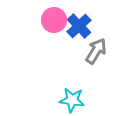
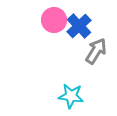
cyan star: moved 1 px left, 4 px up
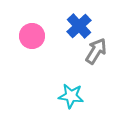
pink circle: moved 22 px left, 16 px down
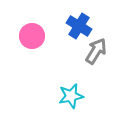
blue cross: rotated 15 degrees counterclockwise
cyan star: rotated 20 degrees counterclockwise
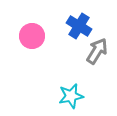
gray arrow: moved 1 px right
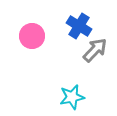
gray arrow: moved 2 px left, 1 px up; rotated 12 degrees clockwise
cyan star: moved 1 px right, 1 px down
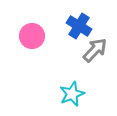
cyan star: moved 3 px up; rotated 10 degrees counterclockwise
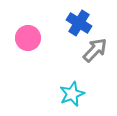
blue cross: moved 3 px up
pink circle: moved 4 px left, 2 px down
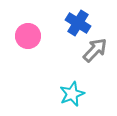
blue cross: moved 1 px left
pink circle: moved 2 px up
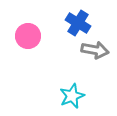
gray arrow: rotated 56 degrees clockwise
cyan star: moved 2 px down
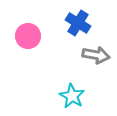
gray arrow: moved 1 px right, 5 px down
cyan star: rotated 20 degrees counterclockwise
